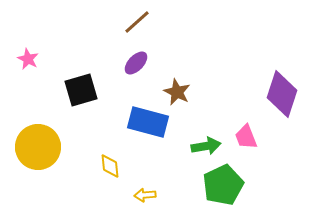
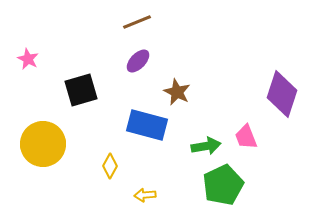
brown line: rotated 20 degrees clockwise
purple ellipse: moved 2 px right, 2 px up
blue rectangle: moved 1 px left, 3 px down
yellow circle: moved 5 px right, 3 px up
yellow diamond: rotated 35 degrees clockwise
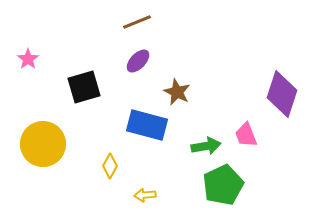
pink star: rotated 10 degrees clockwise
black square: moved 3 px right, 3 px up
pink trapezoid: moved 2 px up
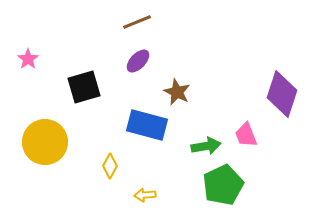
yellow circle: moved 2 px right, 2 px up
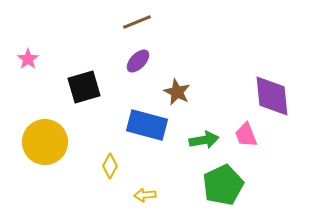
purple diamond: moved 10 px left, 2 px down; rotated 24 degrees counterclockwise
green arrow: moved 2 px left, 6 px up
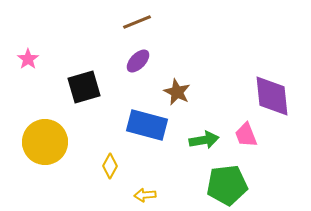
green pentagon: moved 4 px right; rotated 18 degrees clockwise
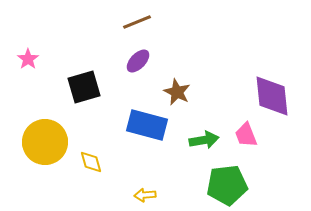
yellow diamond: moved 19 px left, 4 px up; rotated 45 degrees counterclockwise
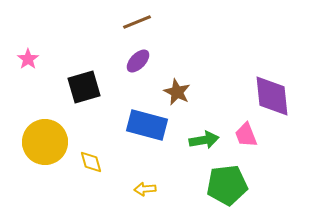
yellow arrow: moved 6 px up
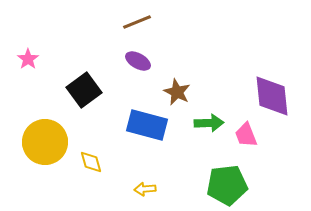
purple ellipse: rotated 75 degrees clockwise
black square: moved 3 px down; rotated 20 degrees counterclockwise
green arrow: moved 5 px right, 17 px up; rotated 8 degrees clockwise
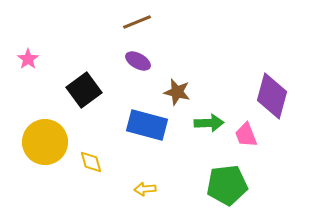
brown star: rotated 12 degrees counterclockwise
purple diamond: rotated 21 degrees clockwise
